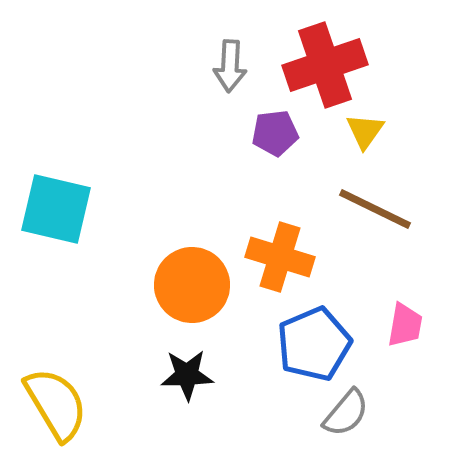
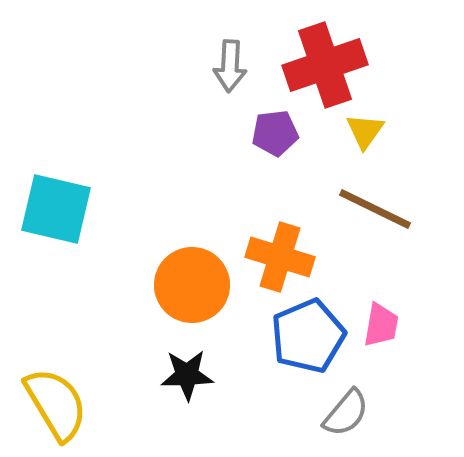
pink trapezoid: moved 24 px left
blue pentagon: moved 6 px left, 8 px up
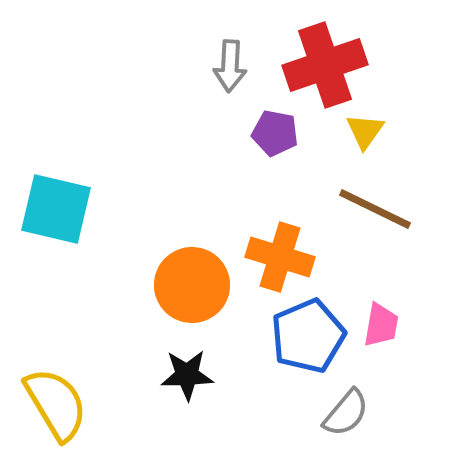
purple pentagon: rotated 18 degrees clockwise
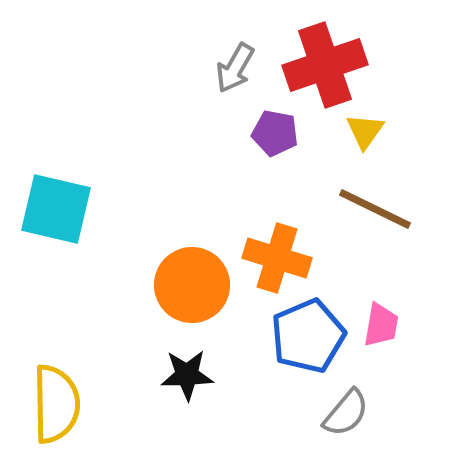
gray arrow: moved 5 px right, 2 px down; rotated 27 degrees clockwise
orange cross: moved 3 px left, 1 px down
yellow semicircle: rotated 30 degrees clockwise
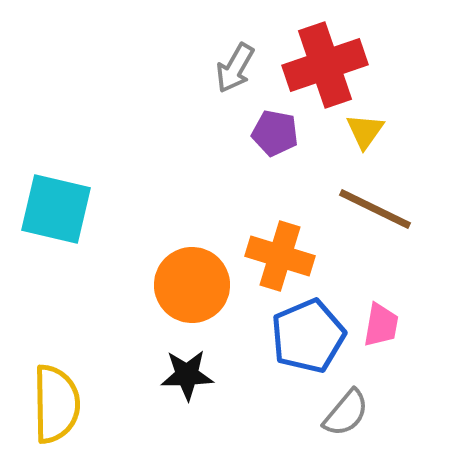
orange cross: moved 3 px right, 2 px up
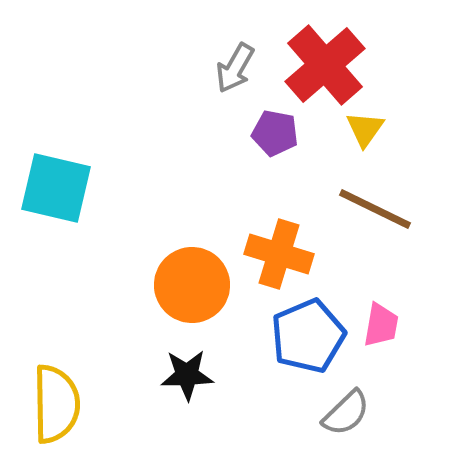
red cross: rotated 22 degrees counterclockwise
yellow triangle: moved 2 px up
cyan square: moved 21 px up
orange cross: moved 1 px left, 2 px up
gray semicircle: rotated 6 degrees clockwise
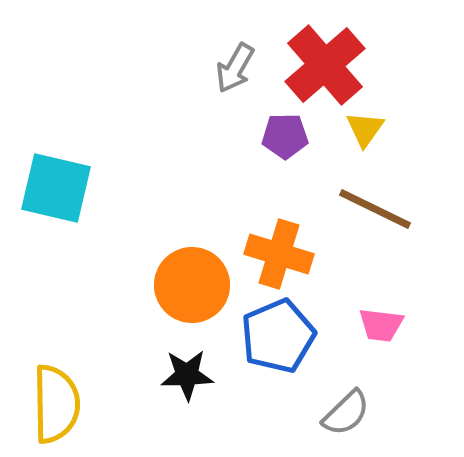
purple pentagon: moved 10 px right, 3 px down; rotated 12 degrees counterclockwise
pink trapezoid: rotated 87 degrees clockwise
blue pentagon: moved 30 px left
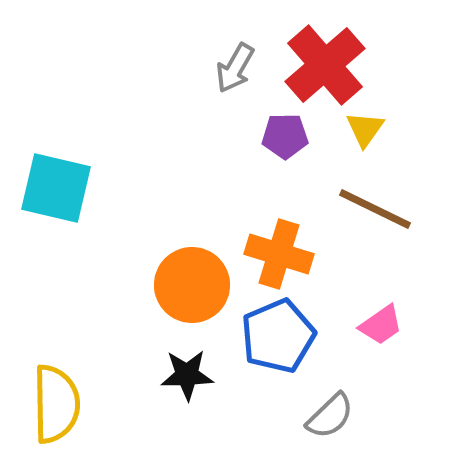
pink trapezoid: rotated 42 degrees counterclockwise
gray semicircle: moved 16 px left, 3 px down
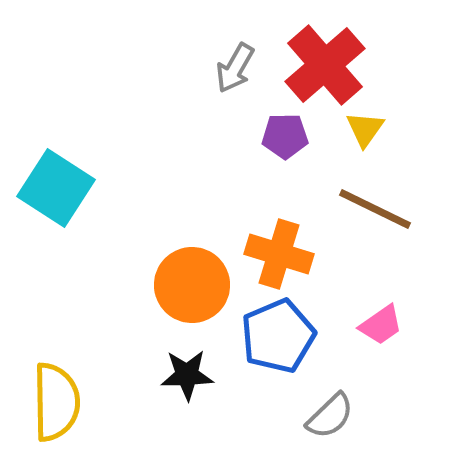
cyan square: rotated 20 degrees clockwise
yellow semicircle: moved 2 px up
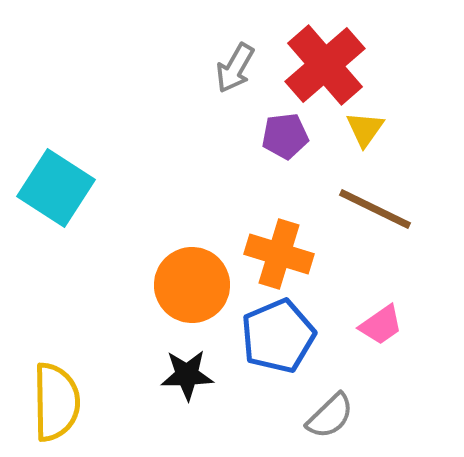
purple pentagon: rotated 6 degrees counterclockwise
